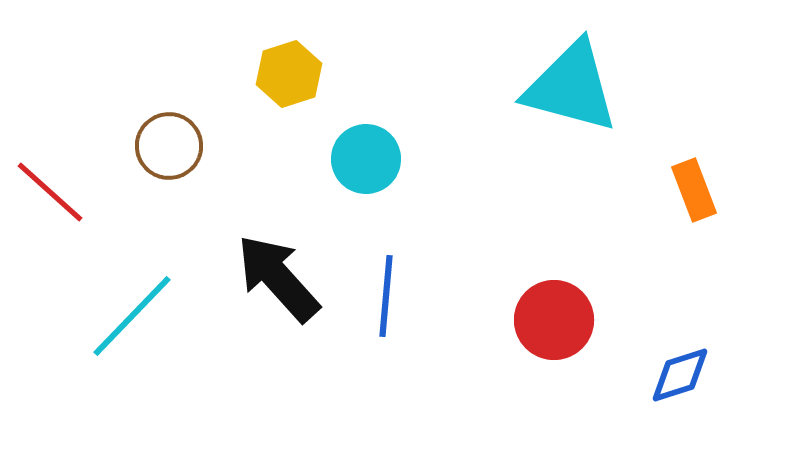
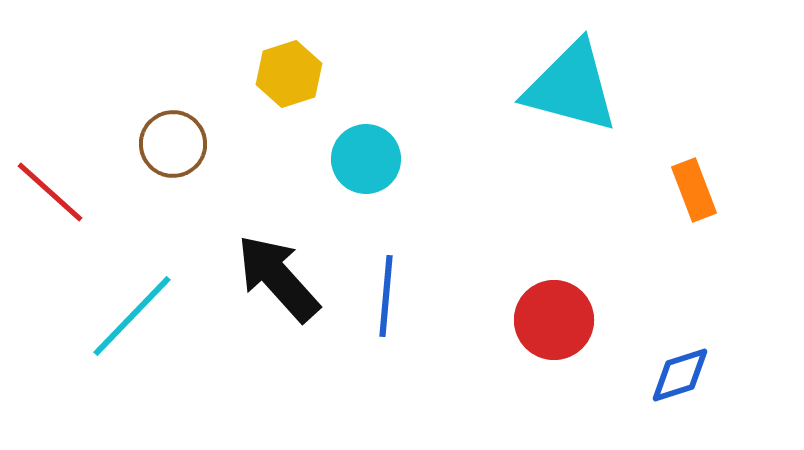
brown circle: moved 4 px right, 2 px up
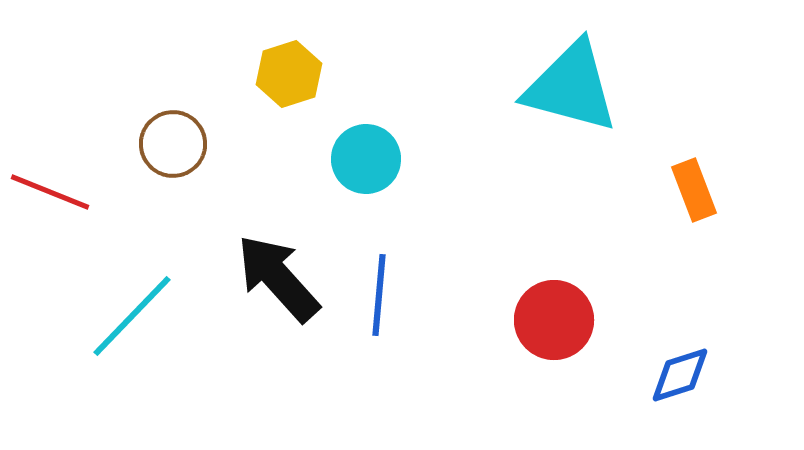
red line: rotated 20 degrees counterclockwise
blue line: moved 7 px left, 1 px up
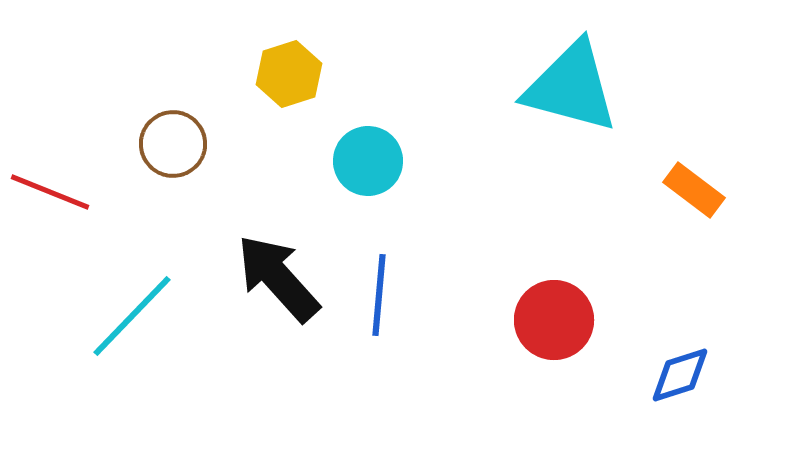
cyan circle: moved 2 px right, 2 px down
orange rectangle: rotated 32 degrees counterclockwise
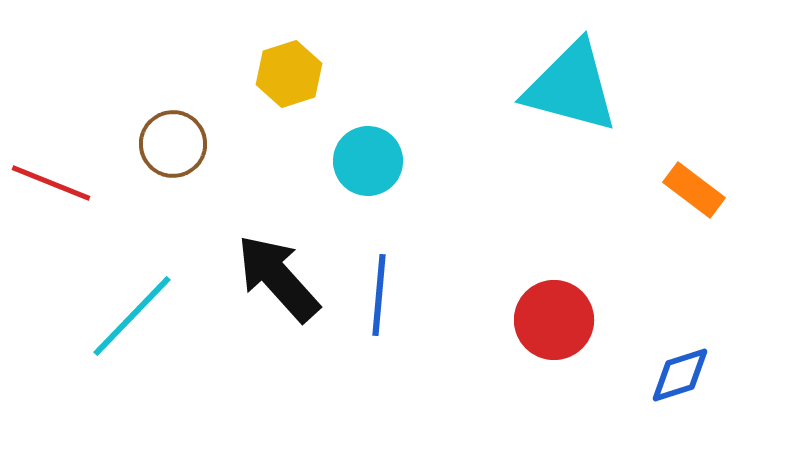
red line: moved 1 px right, 9 px up
